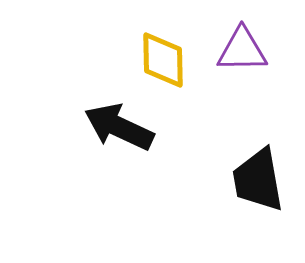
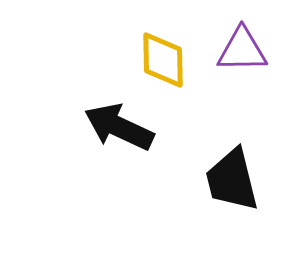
black trapezoid: moved 26 px left; rotated 4 degrees counterclockwise
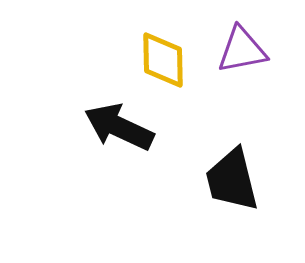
purple triangle: rotated 10 degrees counterclockwise
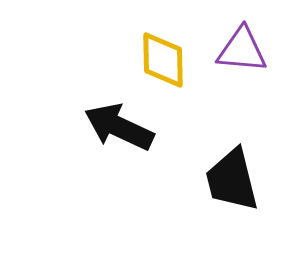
purple triangle: rotated 16 degrees clockwise
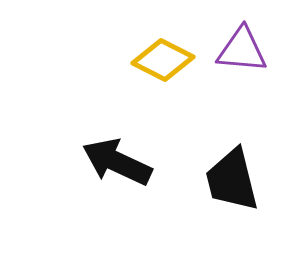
yellow diamond: rotated 62 degrees counterclockwise
black arrow: moved 2 px left, 35 px down
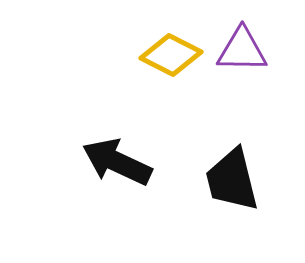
purple triangle: rotated 4 degrees counterclockwise
yellow diamond: moved 8 px right, 5 px up
